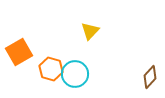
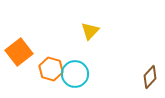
orange square: rotated 8 degrees counterclockwise
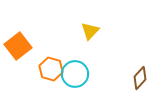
orange square: moved 1 px left, 6 px up
brown diamond: moved 10 px left, 1 px down
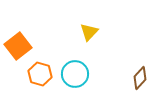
yellow triangle: moved 1 px left, 1 px down
orange hexagon: moved 11 px left, 5 px down
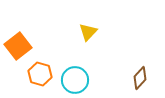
yellow triangle: moved 1 px left
cyan circle: moved 6 px down
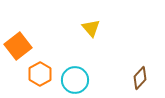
yellow triangle: moved 3 px right, 4 px up; rotated 24 degrees counterclockwise
orange hexagon: rotated 15 degrees clockwise
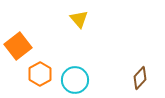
yellow triangle: moved 12 px left, 9 px up
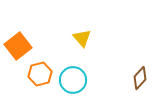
yellow triangle: moved 3 px right, 19 px down
orange hexagon: rotated 15 degrees clockwise
cyan circle: moved 2 px left
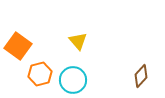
yellow triangle: moved 4 px left, 3 px down
orange square: rotated 16 degrees counterclockwise
brown diamond: moved 1 px right, 2 px up
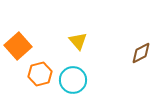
orange square: rotated 12 degrees clockwise
brown diamond: moved 23 px up; rotated 20 degrees clockwise
